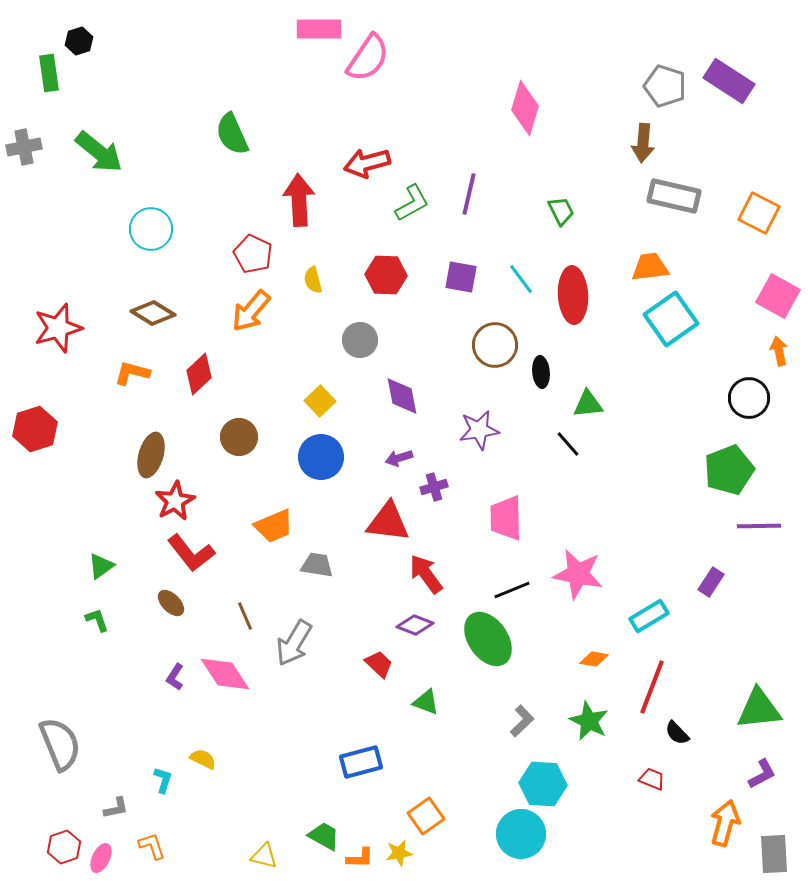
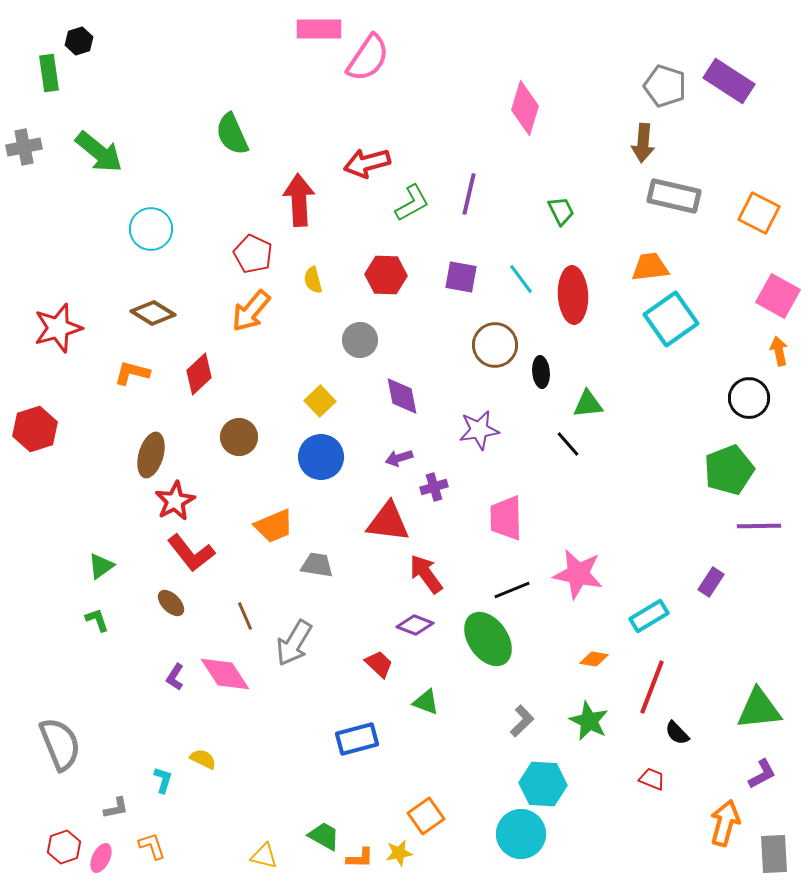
blue rectangle at (361, 762): moved 4 px left, 23 px up
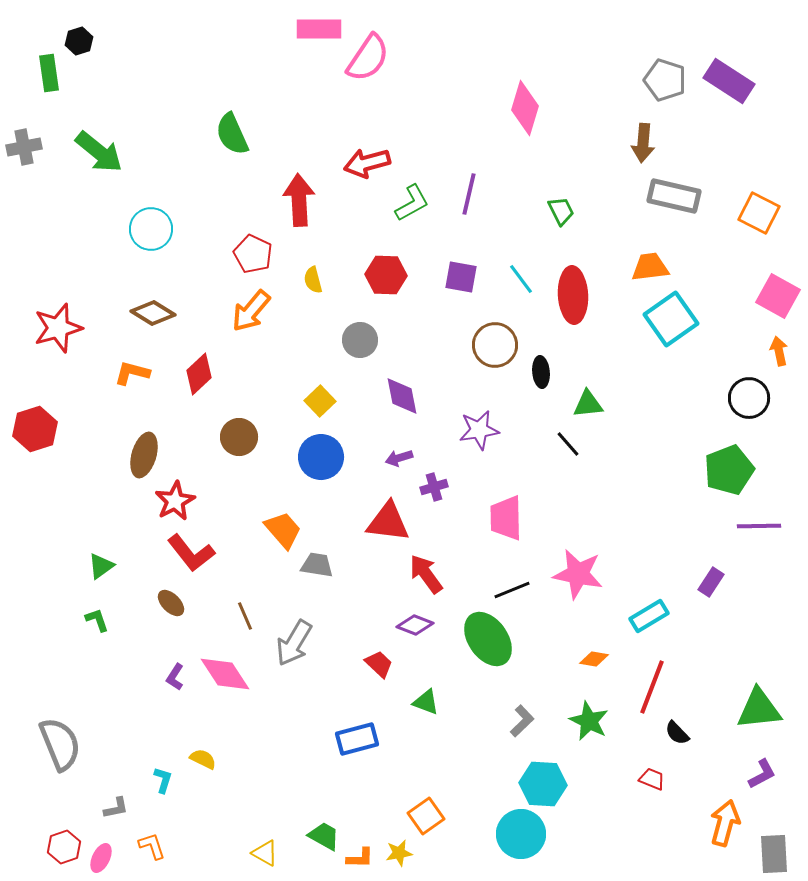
gray pentagon at (665, 86): moved 6 px up
brown ellipse at (151, 455): moved 7 px left
orange trapezoid at (274, 526): moved 9 px right, 4 px down; rotated 108 degrees counterclockwise
yellow triangle at (264, 856): moved 1 px right, 3 px up; rotated 16 degrees clockwise
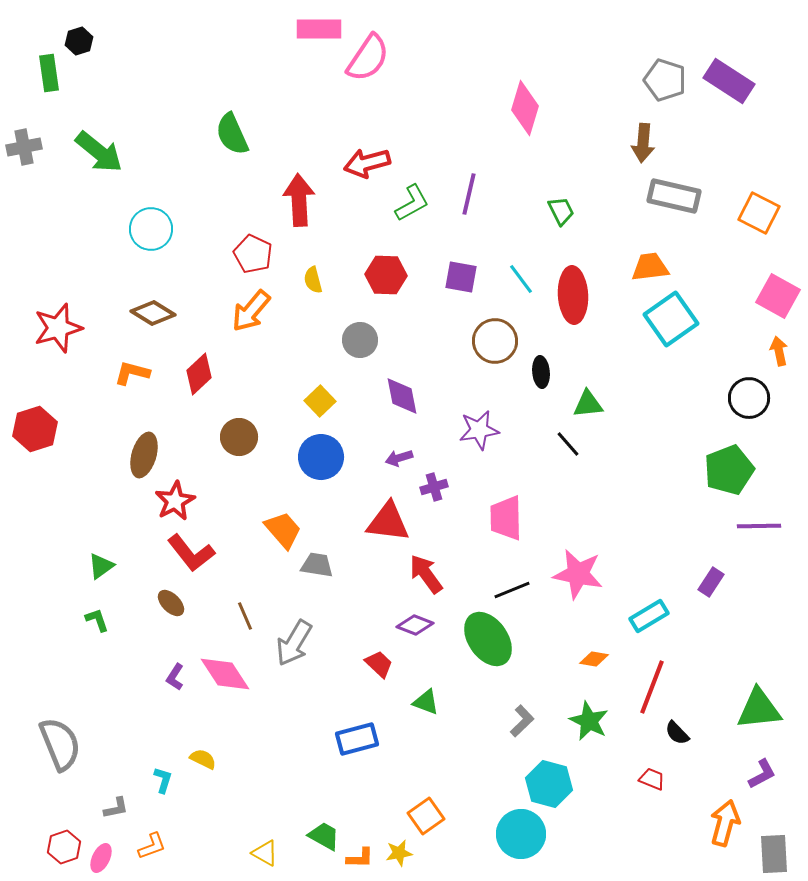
brown circle at (495, 345): moved 4 px up
cyan hexagon at (543, 784): moved 6 px right; rotated 12 degrees clockwise
orange L-shape at (152, 846): rotated 88 degrees clockwise
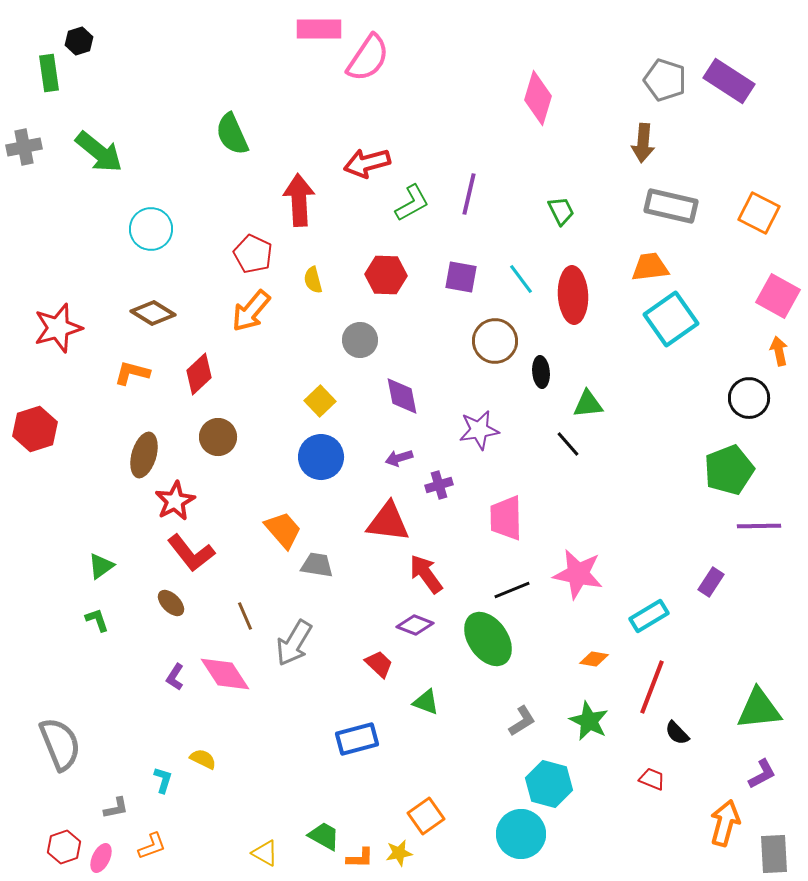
pink diamond at (525, 108): moved 13 px right, 10 px up
gray rectangle at (674, 196): moved 3 px left, 10 px down
brown circle at (239, 437): moved 21 px left
purple cross at (434, 487): moved 5 px right, 2 px up
gray L-shape at (522, 721): rotated 12 degrees clockwise
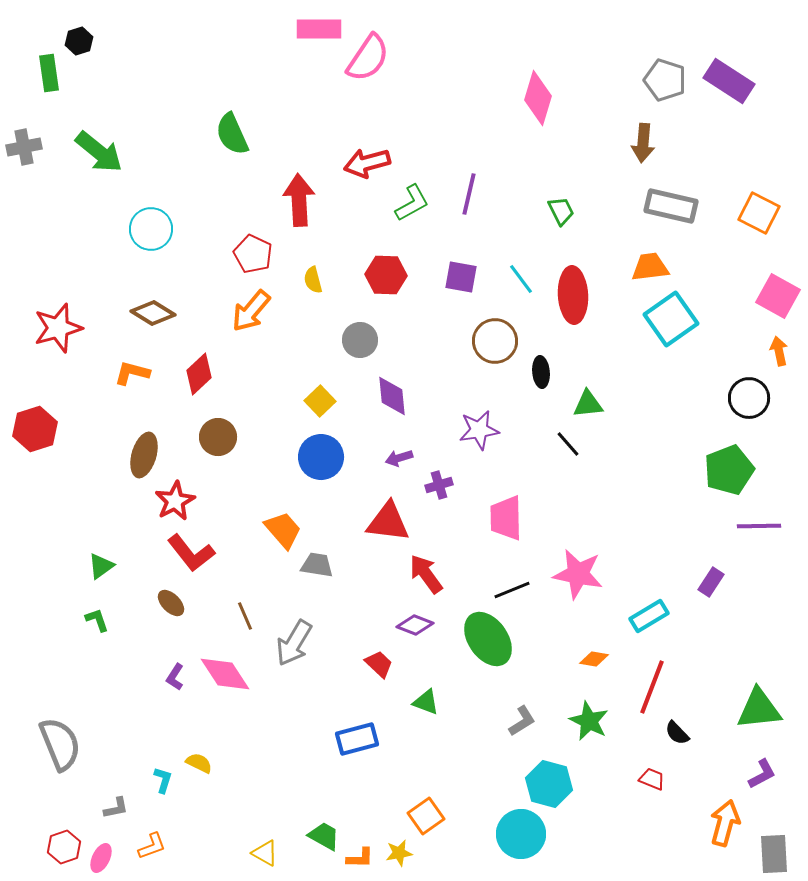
purple diamond at (402, 396): moved 10 px left; rotated 6 degrees clockwise
yellow semicircle at (203, 759): moved 4 px left, 4 px down
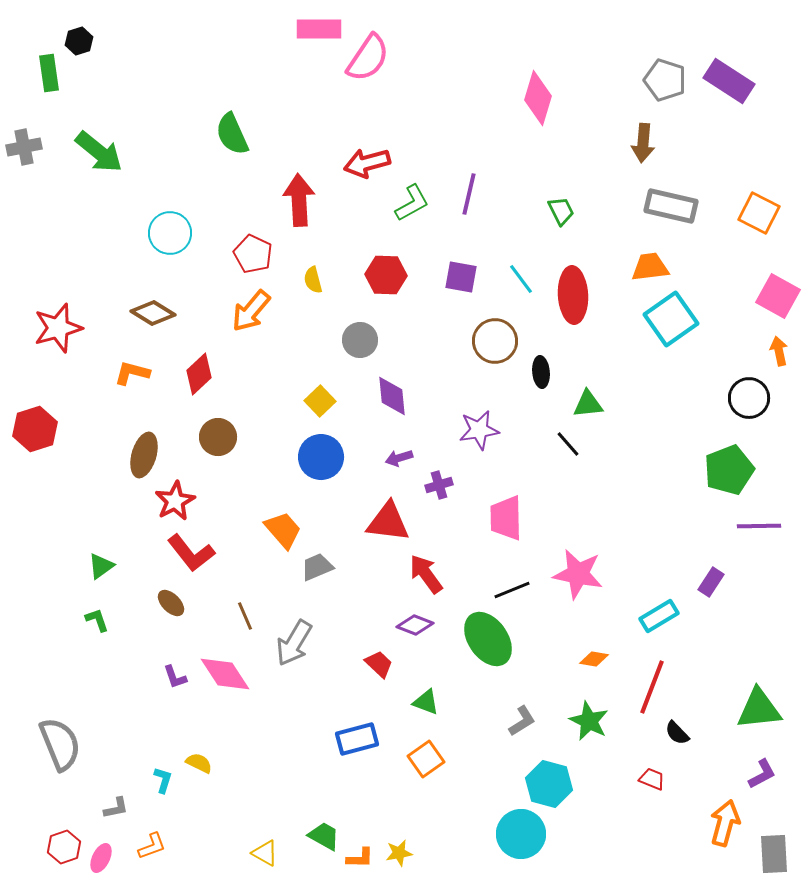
cyan circle at (151, 229): moved 19 px right, 4 px down
gray trapezoid at (317, 565): moved 2 px down; rotated 32 degrees counterclockwise
cyan rectangle at (649, 616): moved 10 px right
purple L-shape at (175, 677): rotated 52 degrees counterclockwise
orange square at (426, 816): moved 57 px up
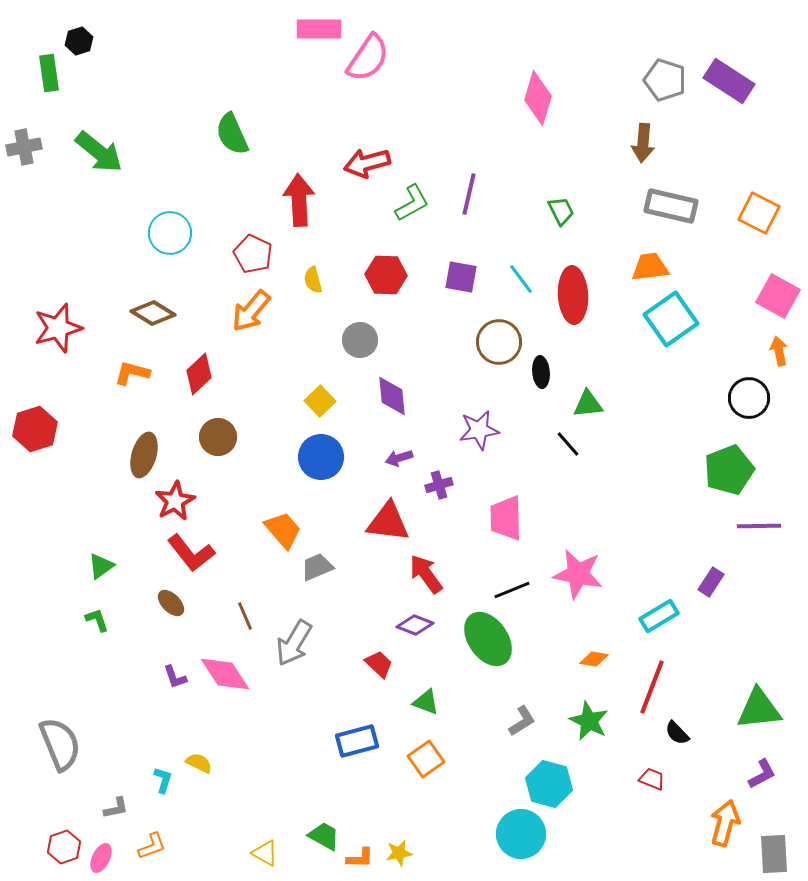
brown circle at (495, 341): moved 4 px right, 1 px down
blue rectangle at (357, 739): moved 2 px down
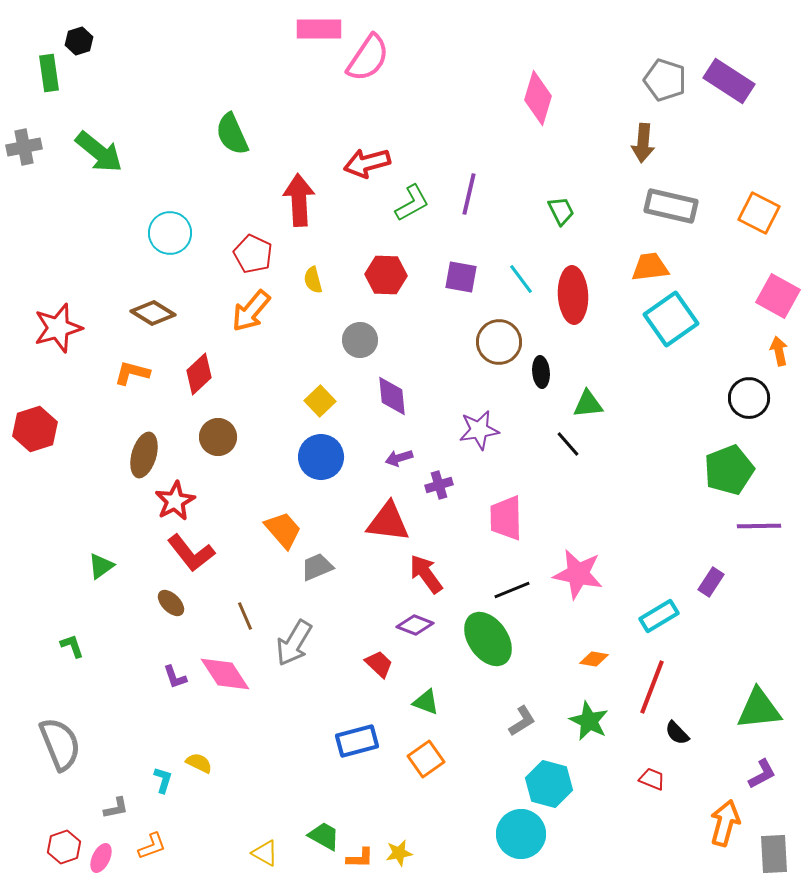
green L-shape at (97, 620): moved 25 px left, 26 px down
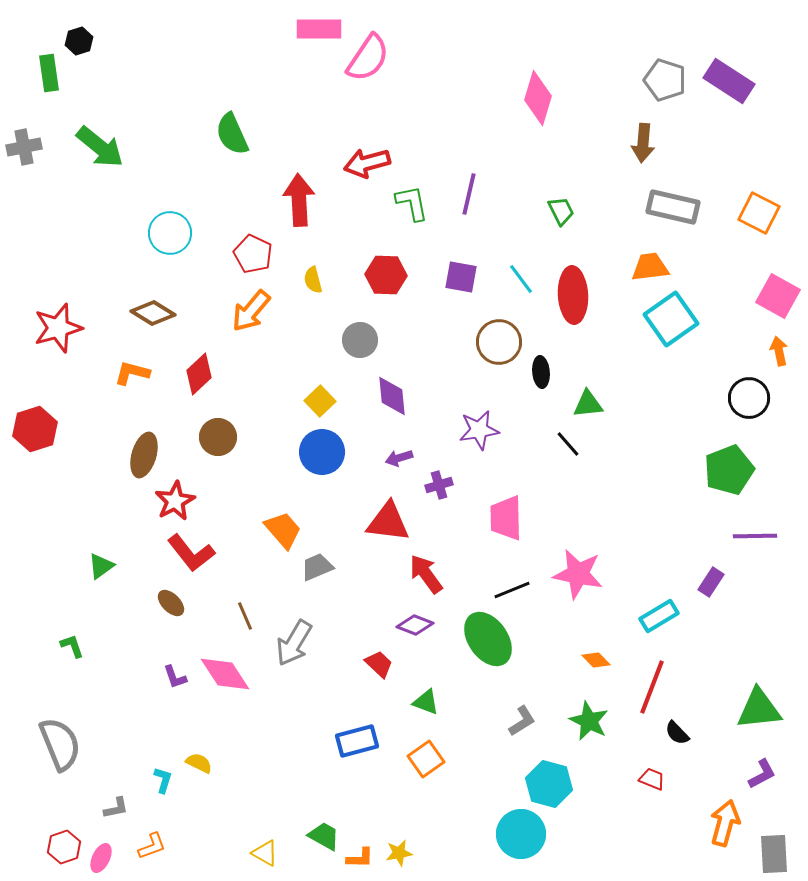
green arrow at (99, 152): moved 1 px right, 5 px up
green L-shape at (412, 203): rotated 72 degrees counterclockwise
gray rectangle at (671, 206): moved 2 px right, 1 px down
blue circle at (321, 457): moved 1 px right, 5 px up
purple line at (759, 526): moved 4 px left, 10 px down
orange diamond at (594, 659): moved 2 px right, 1 px down; rotated 36 degrees clockwise
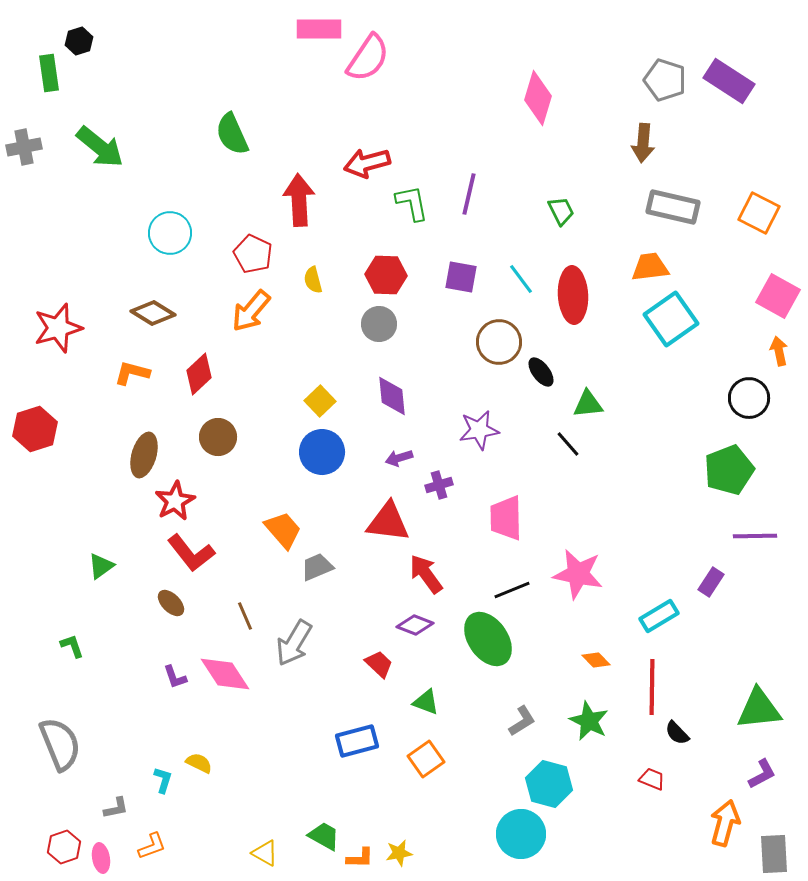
gray circle at (360, 340): moved 19 px right, 16 px up
black ellipse at (541, 372): rotated 32 degrees counterclockwise
red line at (652, 687): rotated 20 degrees counterclockwise
pink ellipse at (101, 858): rotated 36 degrees counterclockwise
